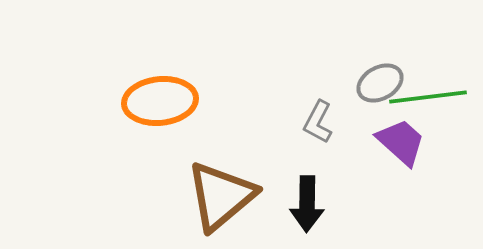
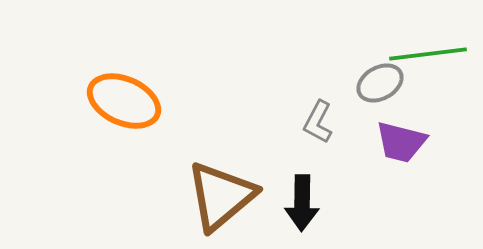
green line: moved 43 px up
orange ellipse: moved 36 px left; rotated 30 degrees clockwise
purple trapezoid: rotated 152 degrees clockwise
black arrow: moved 5 px left, 1 px up
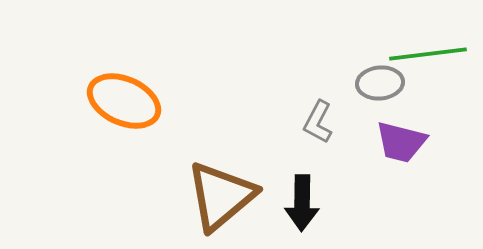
gray ellipse: rotated 24 degrees clockwise
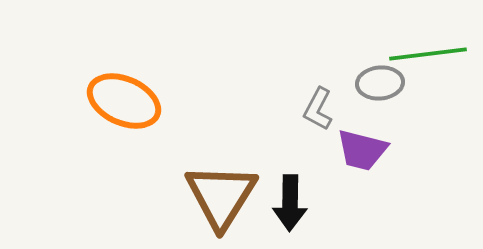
gray L-shape: moved 13 px up
purple trapezoid: moved 39 px left, 8 px down
brown triangle: rotated 18 degrees counterclockwise
black arrow: moved 12 px left
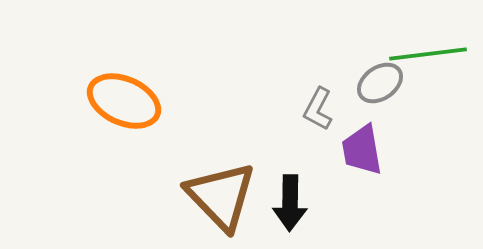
gray ellipse: rotated 30 degrees counterclockwise
purple trapezoid: rotated 66 degrees clockwise
brown triangle: rotated 16 degrees counterclockwise
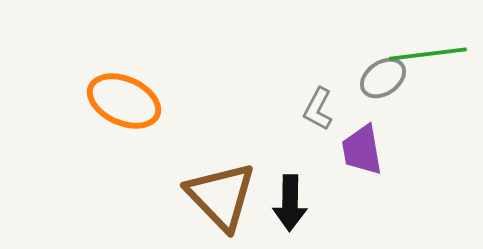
gray ellipse: moved 3 px right, 5 px up
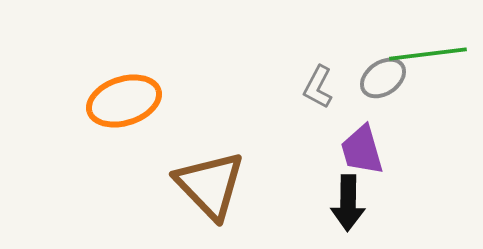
orange ellipse: rotated 42 degrees counterclockwise
gray L-shape: moved 22 px up
purple trapezoid: rotated 6 degrees counterclockwise
brown triangle: moved 11 px left, 11 px up
black arrow: moved 58 px right
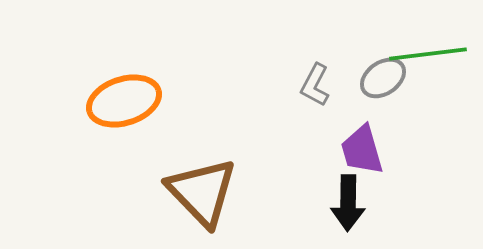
gray L-shape: moved 3 px left, 2 px up
brown triangle: moved 8 px left, 7 px down
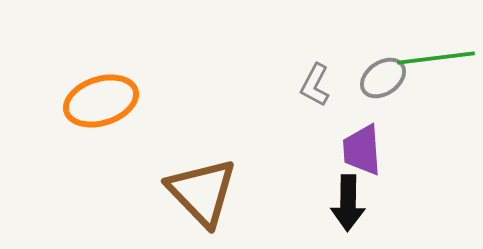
green line: moved 8 px right, 4 px down
orange ellipse: moved 23 px left
purple trapezoid: rotated 12 degrees clockwise
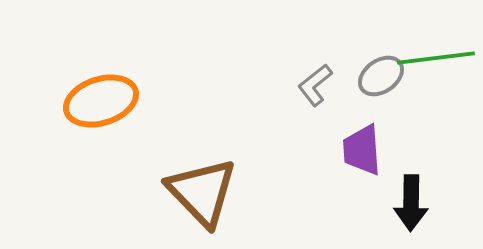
gray ellipse: moved 2 px left, 2 px up
gray L-shape: rotated 24 degrees clockwise
black arrow: moved 63 px right
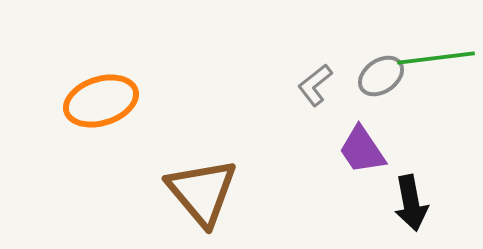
purple trapezoid: rotated 30 degrees counterclockwise
brown triangle: rotated 4 degrees clockwise
black arrow: rotated 12 degrees counterclockwise
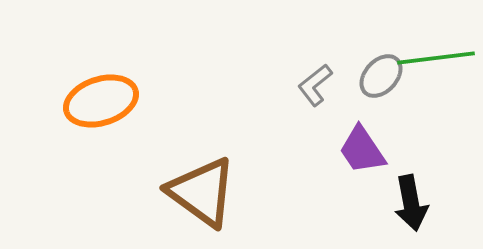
gray ellipse: rotated 12 degrees counterclockwise
brown triangle: rotated 14 degrees counterclockwise
